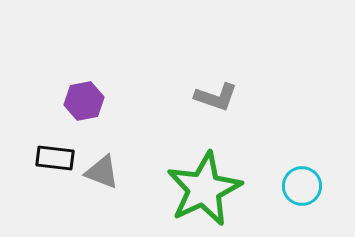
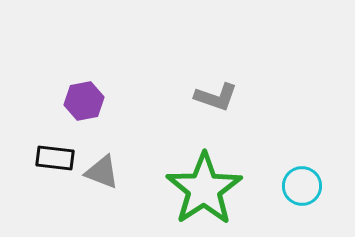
green star: rotated 8 degrees counterclockwise
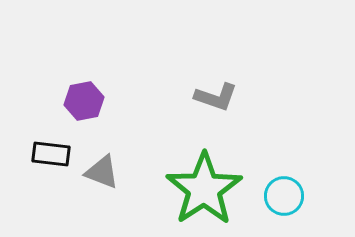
black rectangle: moved 4 px left, 4 px up
cyan circle: moved 18 px left, 10 px down
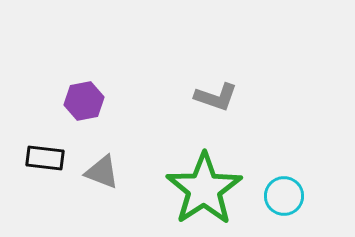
black rectangle: moved 6 px left, 4 px down
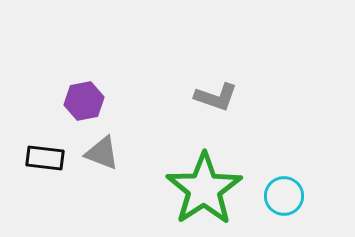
gray triangle: moved 19 px up
